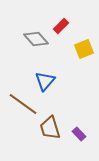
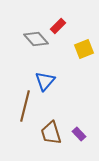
red rectangle: moved 3 px left
brown line: moved 2 px right, 2 px down; rotated 68 degrees clockwise
brown trapezoid: moved 1 px right, 5 px down
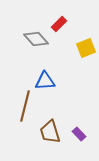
red rectangle: moved 1 px right, 2 px up
yellow square: moved 2 px right, 1 px up
blue triangle: rotated 45 degrees clockwise
brown trapezoid: moved 1 px left, 1 px up
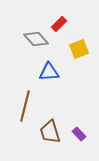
yellow square: moved 7 px left, 1 px down
blue triangle: moved 4 px right, 9 px up
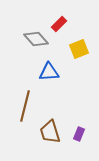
purple rectangle: rotated 64 degrees clockwise
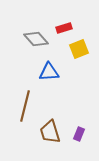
red rectangle: moved 5 px right, 4 px down; rotated 28 degrees clockwise
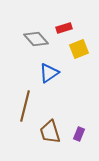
blue triangle: moved 1 px down; rotated 30 degrees counterclockwise
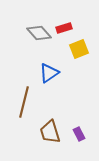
gray diamond: moved 3 px right, 6 px up
brown line: moved 1 px left, 4 px up
purple rectangle: rotated 48 degrees counterclockwise
